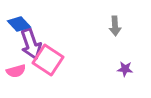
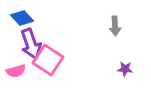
blue diamond: moved 3 px right, 6 px up
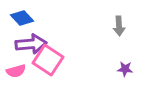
gray arrow: moved 4 px right
purple arrow: rotated 76 degrees counterclockwise
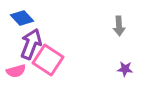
purple arrow: rotated 64 degrees counterclockwise
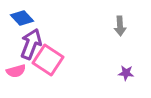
gray arrow: moved 1 px right
purple star: moved 1 px right, 4 px down
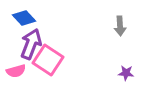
blue diamond: moved 2 px right
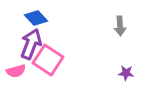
blue diamond: moved 12 px right
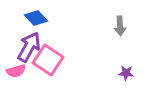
purple arrow: moved 2 px left, 3 px down; rotated 8 degrees clockwise
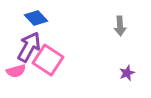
purple star: moved 1 px right; rotated 28 degrees counterclockwise
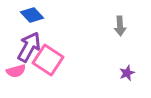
blue diamond: moved 4 px left, 3 px up
